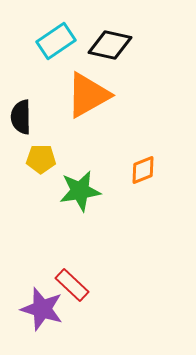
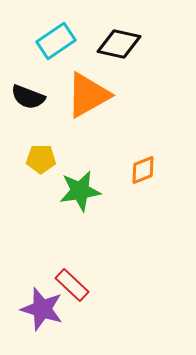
black diamond: moved 9 px right, 1 px up
black semicircle: moved 7 px right, 20 px up; rotated 68 degrees counterclockwise
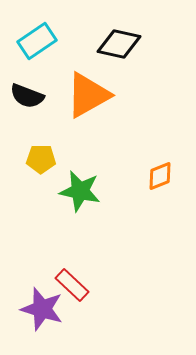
cyan rectangle: moved 19 px left
black semicircle: moved 1 px left, 1 px up
orange diamond: moved 17 px right, 6 px down
green star: rotated 21 degrees clockwise
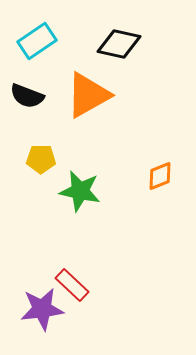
purple star: rotated 24 degrees counterclockwise
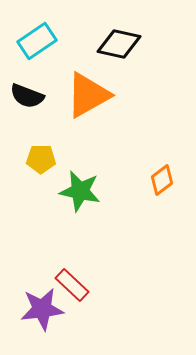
orange diamond: moved 2 px right, 4 px down; rotated 16 degrees counterclockwise
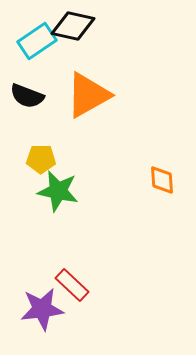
black diamond: moved 46 px left, 18 px up
orange diamond: rotated 56 degrees counterclockwise
green star: moved 22 px left
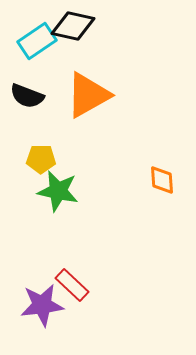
purple star: moved 4 px up
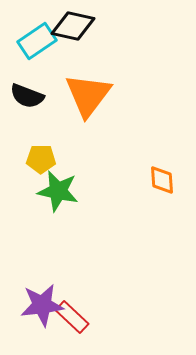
orange triangle: rotated 24 degrees counterclockwise
red rectangle: moved 32 px down
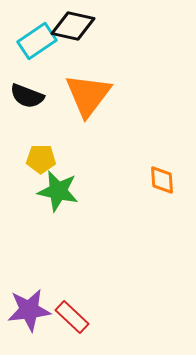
purple star: moved 13 px left, 5 px down
